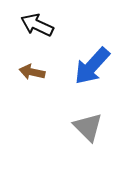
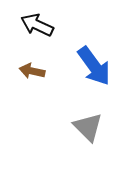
blue arrow: moved 2 px right; rotated 78 degrees counterclockwise
brown arrow: moved 1 px up
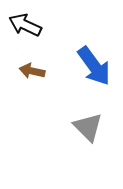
black arrow: moved 12 px left
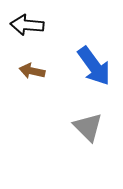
black arrow: moved 2 px right; rotated 20 degrees counterclockwise
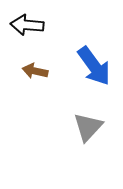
brown arrow: moved 3 px right
gray triangle: rotated 28 degrees clockwise
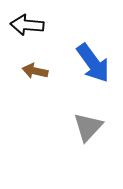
blue arrow: moved 1 px left, 3 px up
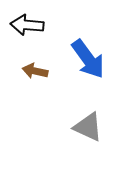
blue arrow: moved 5 px left, 4 px up
gray triangle: rotated 48 degrees counterclockwise
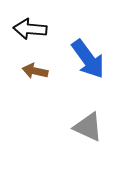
black arrow: moved 3 px right, 4 px down
